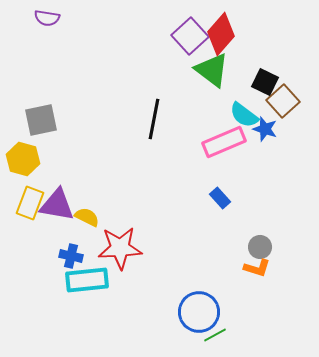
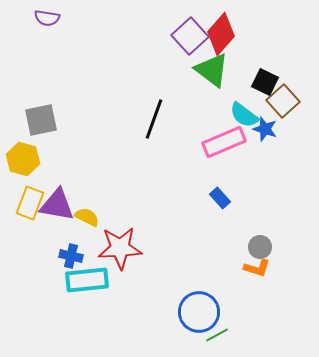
black line: rotated 9 degrees clockwise
green line: moved 2 px right
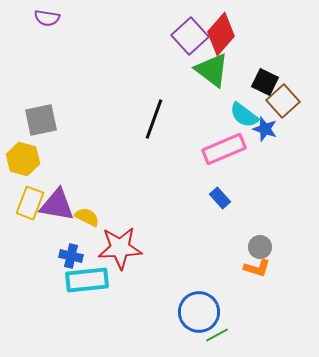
pink rectangle: moved 7 px down
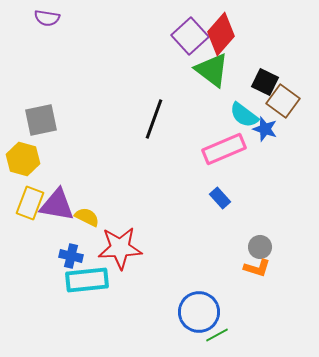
brown square: rotated 12 degrees counterclockwise
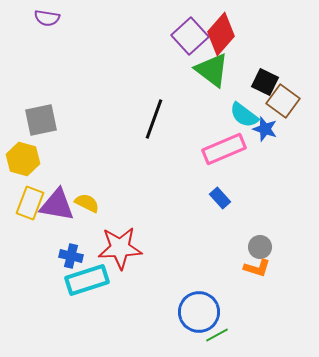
yellow semicircle: moved 14 px up
cyan rectangle: rotated 12 degrees counterclockwise
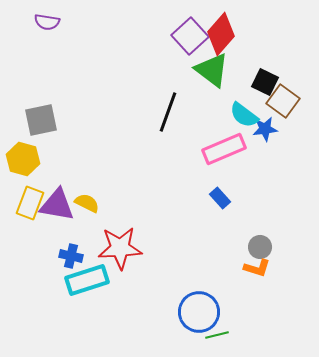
purple semicircle: moved 4 px down
black line: moved 14 px right, 7 px up
blue star: rotated 25 degrees counterclockwise
green line: rotated 15 degrees clockwise
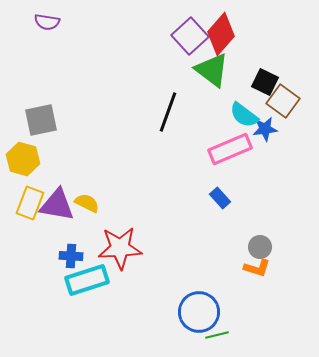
pink rectangle: moved 6 px right
blue cross: rotated 10 degrees counterclockwise
